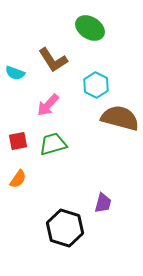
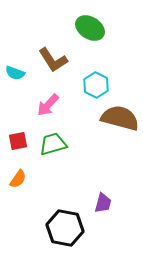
black hexagon: rotated 6 degrees counterclockwise
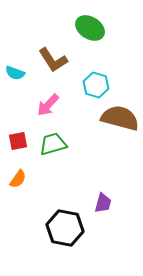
cyan hexagon: rotated 10 degrees counterclockwise
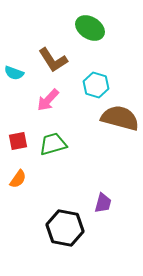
cyan semicircle: moved 1 px left
pink arrow: moved 5 px up
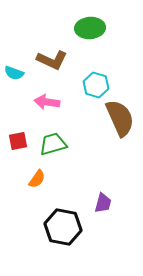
green ellipse: rotated 36 degrees counterclockwise
brown L-shape: moved 1 px left; rotated 32 degrees counterclockwise
pink arrow: moved 1 px left, 2 px down; rotated 55 degrees clockwise
brown semicircle: rotated 51 degrees clockwise
orange semicircle: moved 19 px right
black hexagon: moved 2 px left, 1 px up
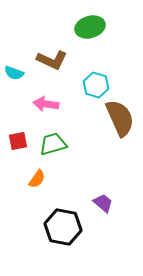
green ellipse: moved 1 px up; rotated 12 degrees counterclockwise
pink arrow: moved 1 px left, 2 px down
purple trapezoid: rotated 65 degrees counterclockwise
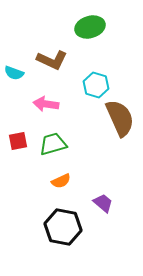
orange semicircle: moved 24 px right, 2 px down; rotated 30 degrees clockwise
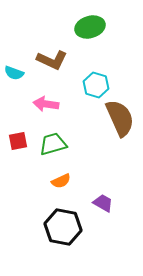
purple trapezoid: rotated 10 degrees counterclockwise
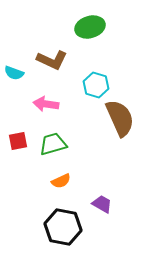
purple trapezoid: moved 1 px left, 1 px down
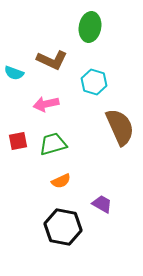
green ellipse: rotated 64 degrees counterclockwise
cyan hexagon: moved 2 px left, 3 px up
pink arrow: rotated 20 degrees counterclockwise
brown semicircle: moved 9 px down
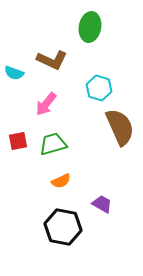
cyan hexagon: moved 5 px right, 6 px down
pink arrow: rotated 40 degrees counterclockwise
